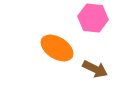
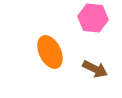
orange ellipse: moved 7 px left, 4 px down; rotated 32 degrees clockwise
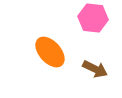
orange ellipse: rotated 16 degrees counterclockwise
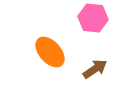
brown arrow: rotated 60 degrees counterclockwise
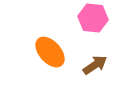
brown arrow: moved 4 px up
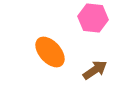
brown arrow: moved 5 px down
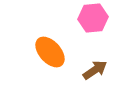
pink hexagon: rotated 12 degrees counterclockwise
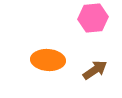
orange ellipse: moved 2 px left, 8 px down; rotated 44 degrees counterclockwise
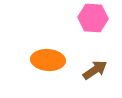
pink hexagon: rotated 8 degrees clockwise
